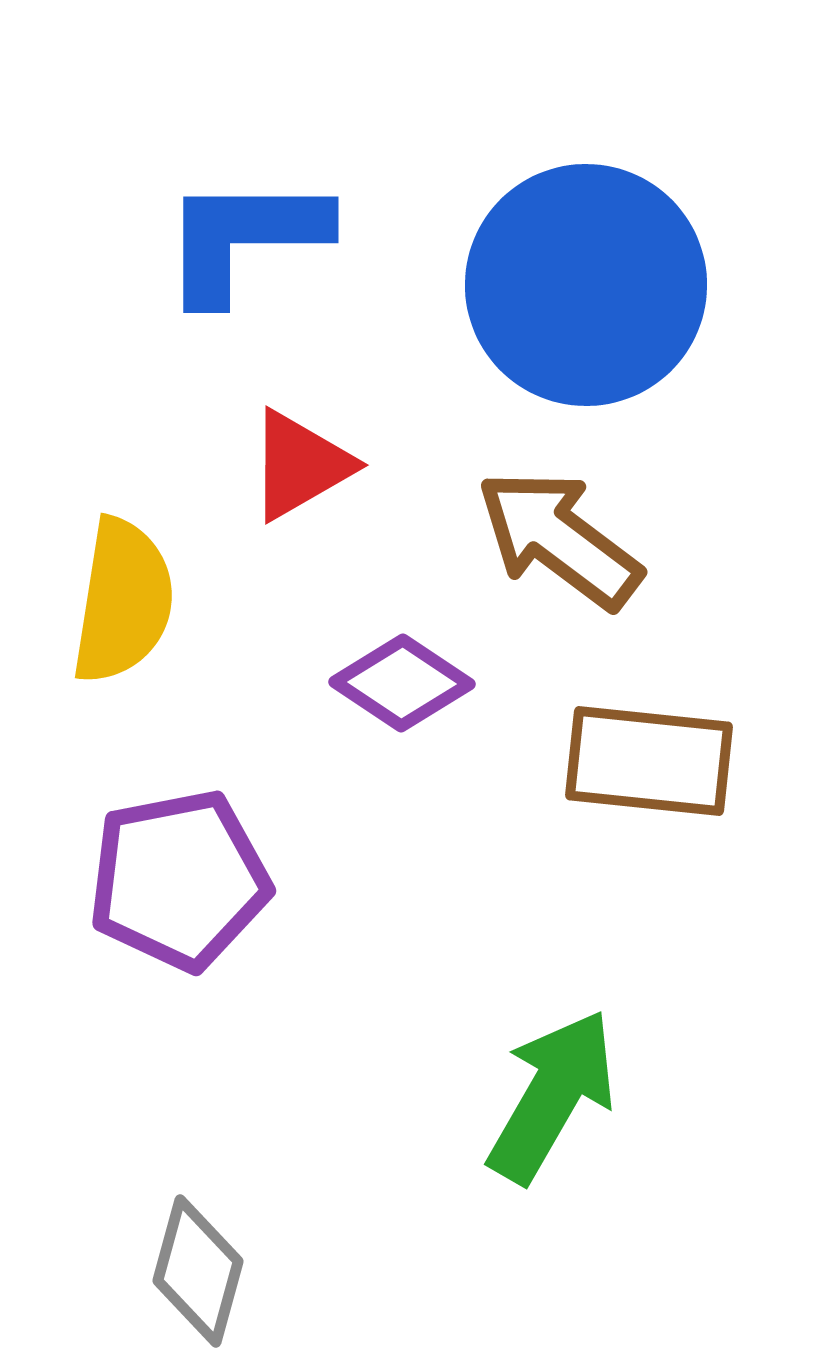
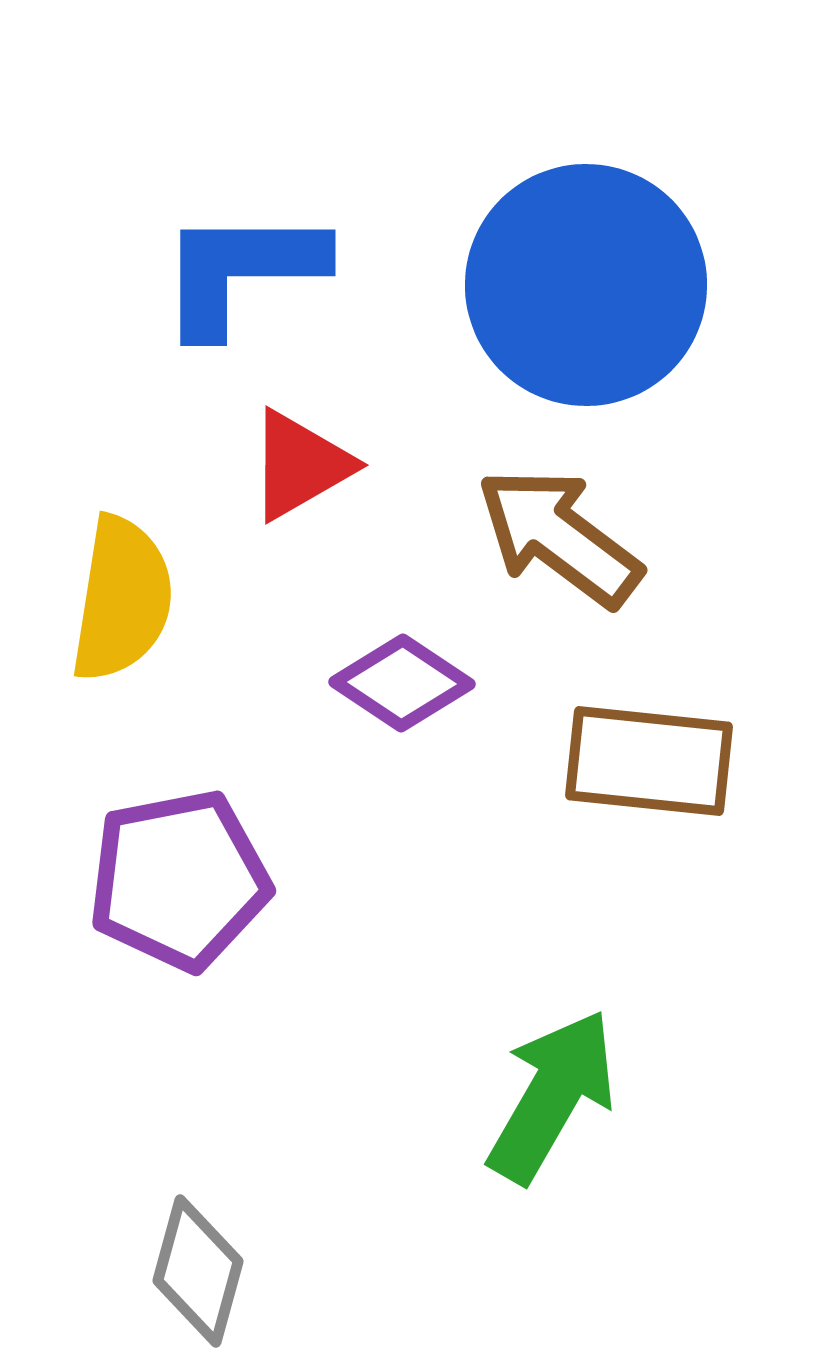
blue L-shape: moved 3 px left, 33 px down
brown arrow: moved 2 px up
yellow semicircle: moved 1 px left, 2 px up
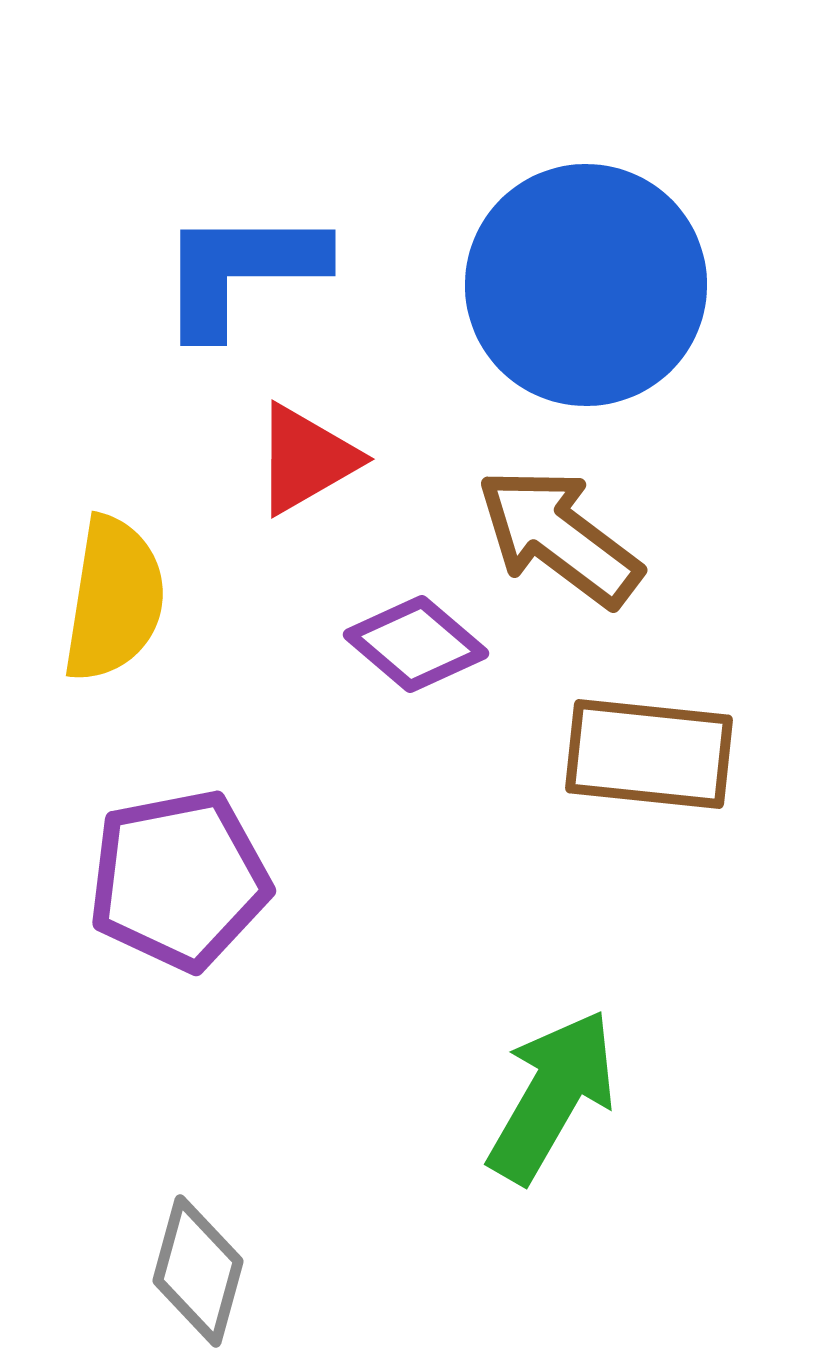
red triangle: moved 6 px right, 6 px up
yellow semicircle: moved 8 px left
purple diamond: moved 14 px right, 39 px up; rotated 7 degrees clockwise
brown rectangle: moved 7 px up
